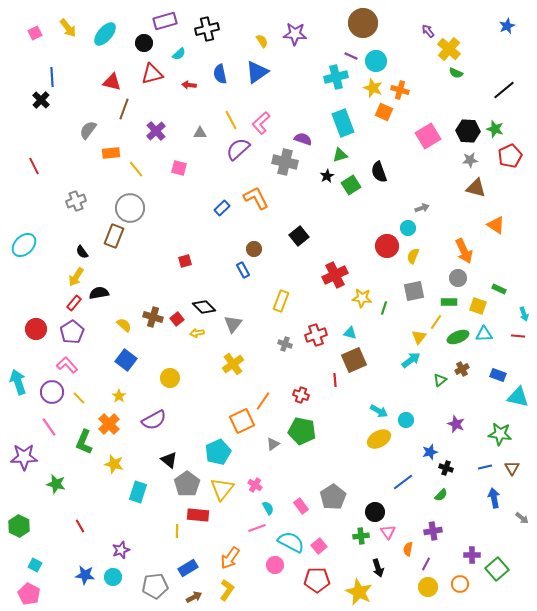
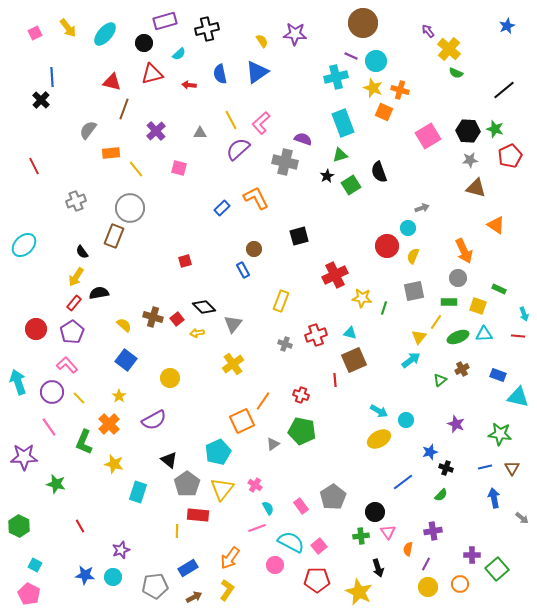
black square at (299, 236): rotated 24 degrees clockwise
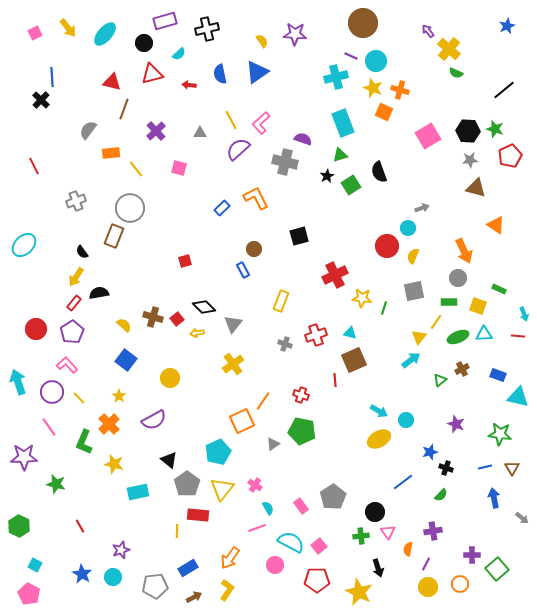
cyan rectangle at (138, 492): rotated 60 degrees clockwise
blue star at (85, 575): moved 3 px left, 1 px up; rotated 24 degrees clockwise
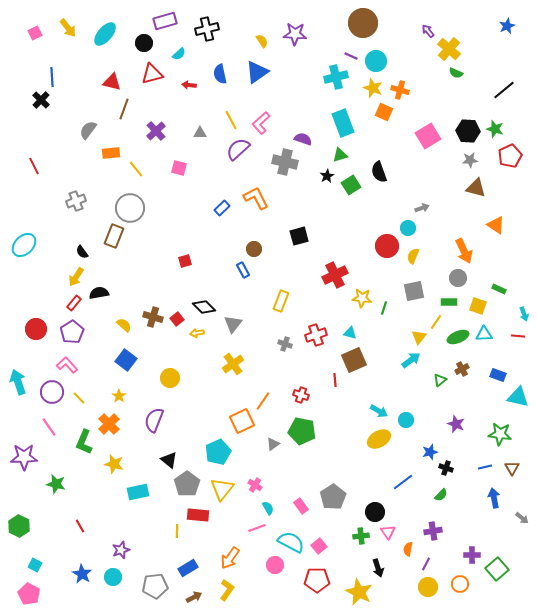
purple semicircle at (154, 420): rotated 140 degrees clockwise
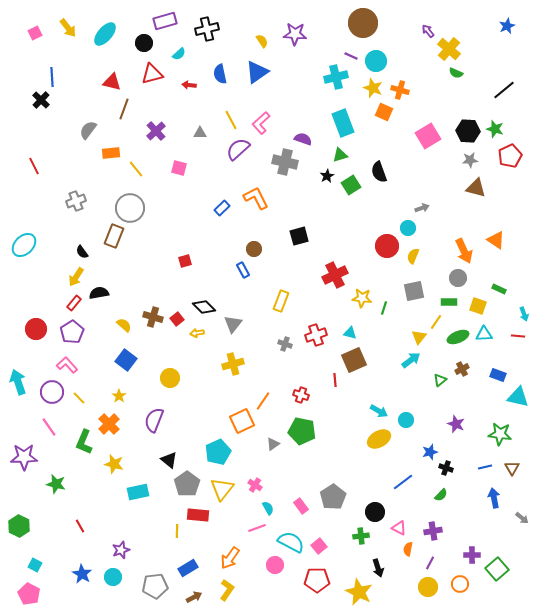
orange triangle at (496, 225): moved 15 px down
yellow cross at (233, 364): rotated 20 degrees clockwise
pink triangle at (388, 532): moved 11 px right, 4 px up; rotated 28 degrees counterclockwise
purple line at (426, 564): moved 4 px right, 1 px up
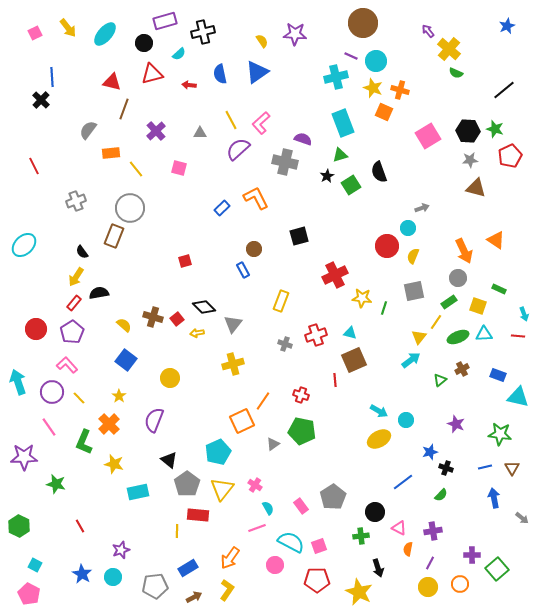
black cross at (207, 29): moved 4 px left, 3 px down
green rectangle at (449, 302): rotated 35 degrees counterclockwise
pink square at (319, 546): rotated 21 degrees clockwise
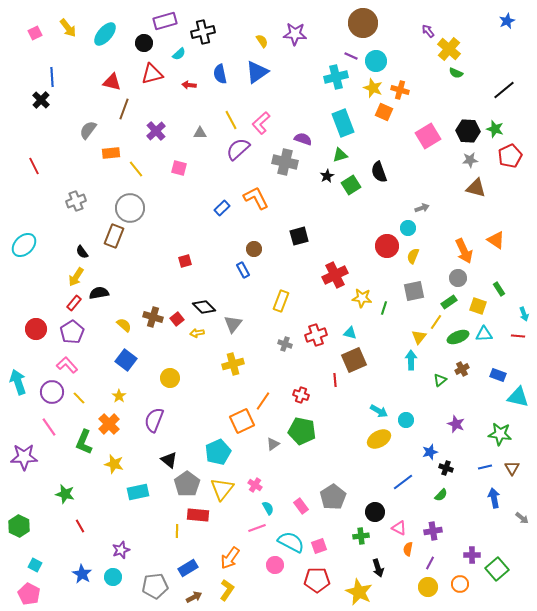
blue star at (507, 26): moved 5 px up
green rectangle at (499, 289): rotated 32 degrees clockwise
cyan arrow at (411, 360): rotated 54 degrees counterclockwise
green star at (56, 484): moved 9 px right, 10 px down
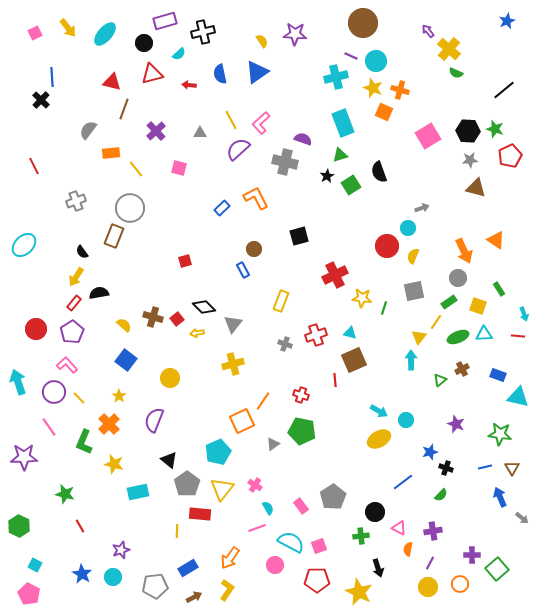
purple circle at (52, 392): moved 2 px right
blue arrow at (494, 498): moved 6 px right, 1 px up; rotated 12 degrees counterclockwise
red rectangle at (198, 515): moved 2 px right, 1 px up
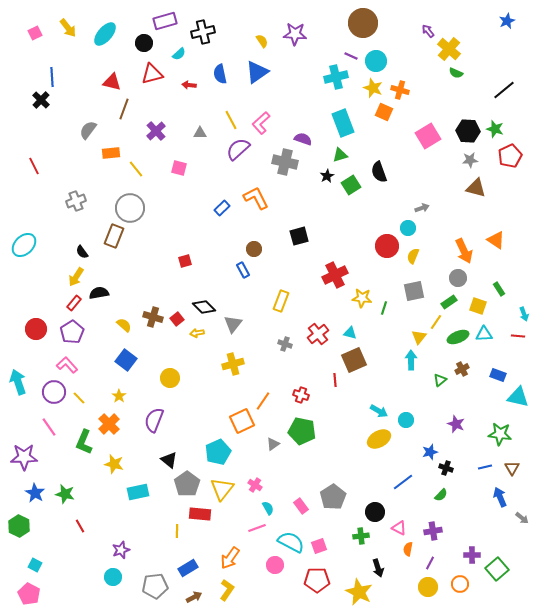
red cross at (316, 335): moved 2 px right, 1 px up; rotated 20 degrees counterclockwise
blue star at (82, 574): moved 47 px left, 81 px up
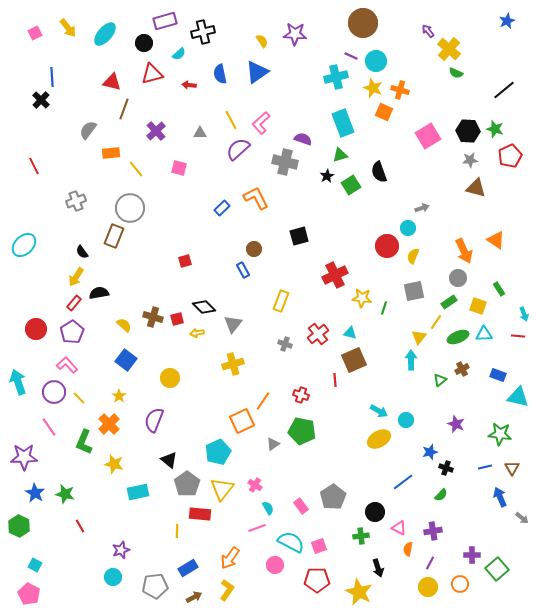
red square at (177, 319): rotated 24 degrees clockwise
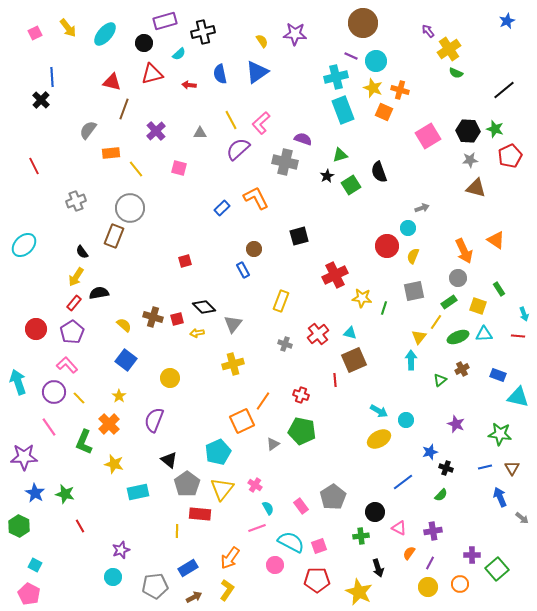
yellow cross at (449, 49): rotated 15 degrees clockwise
cyan rectangle at (343, 123): moved 13 px up
orange semicircle at (408, 549): moved 1 px right, 4 px down; rotated 24 degrees clockwise
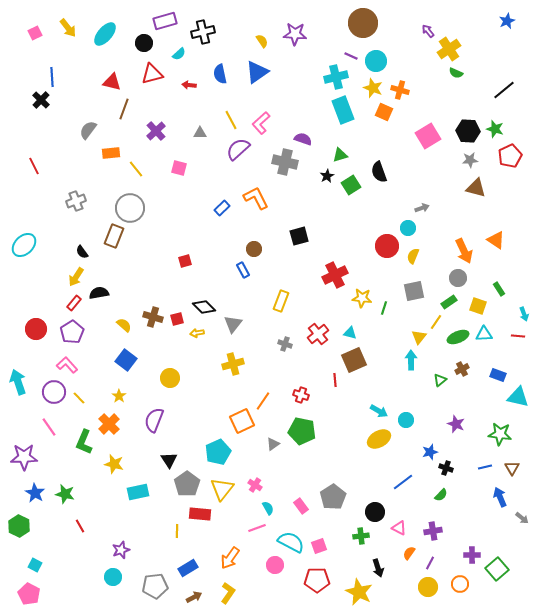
black triangle at (169, 460): rotated 18 degrees clockwise
yellow L-shape at (227, 590): moved 1 px right, 3 px down
